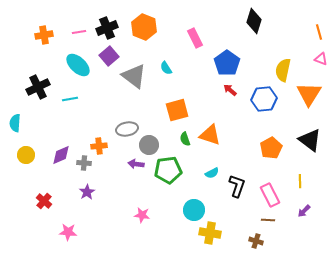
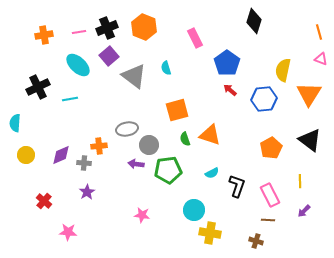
cyan semicircle at (166, 68): rotated 16 degrees clockwise
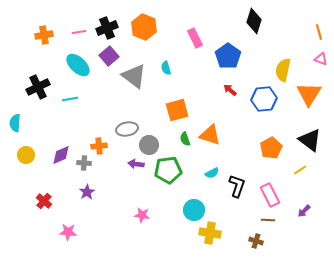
blue pentagon at (227, 63): moved 1 px right, 7 px up
yellow line at (300, 181): moved 11 px up; rotated 56 degrees clockwise
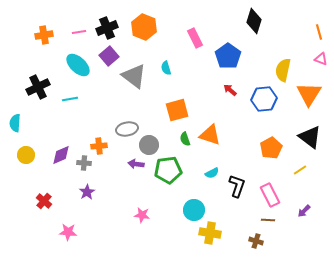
black triangle at (310, 140): moved 3 px up
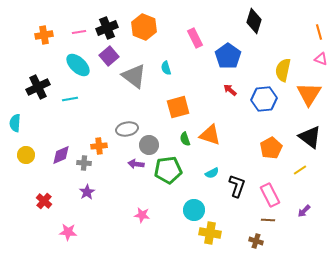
orange square at (177, 110): moved 1 px right, 3 px up
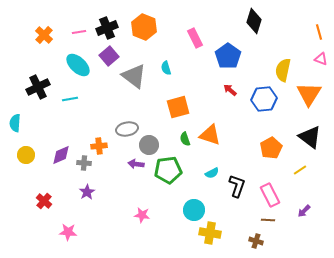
orange cross at (44, 35): rotated 36 degrees counterclockwise
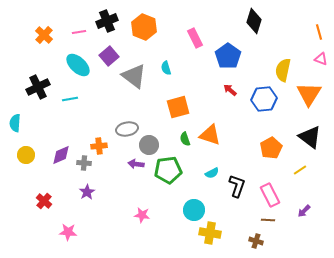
black cross at (107, 28): moved 7 px up
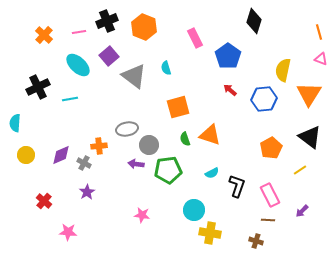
gray cross at (84, 163): rotated 24 degrees clockwise
purple arrow at (304, 211): moved 2 px left
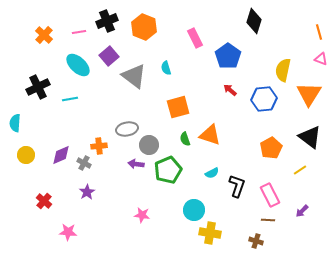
green pentagon at (168, 170): rotated 16 degrees counterclockwise
